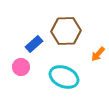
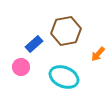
brown hexagon: rotated 8 degrees counterclockwise
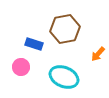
brown hexagon: moved 1 px left, 2 px up
blue rectangle: rotated 60 degrees clockwise
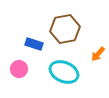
pink circle: moved 2 px left, 2 px down
cyan ellipse: moved 5 px up
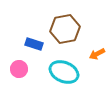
orange arrow: moved 1 px left; rotated 21 degrees clockwise
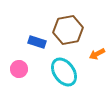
brown hexagon: moved 3 px right, 1 px down
blue rectangle: moved 3 px right, 2 px up
cyan ellipse: rotated 32 degrees clockwise
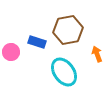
orange arrow: rotated 98 degrees clockwise
pink circle: moved 8 px left, 17 px up
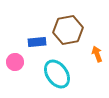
blue rectangle: rotated 24 degrees counterclockwise
pink circle: moved 4 px right, 10 px down
cyan ellipse: moved 7 px left, 2 px down
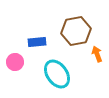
brown hexagon: moved 8 px right, 1 px down
